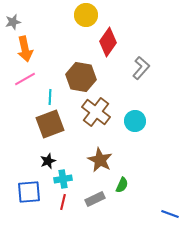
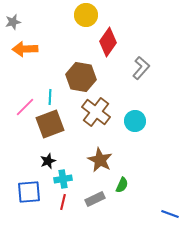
orange arrow: rotated 100 degrees clockwise
pink line: moved 28 px down; rotated 15 degrees counterclockwise
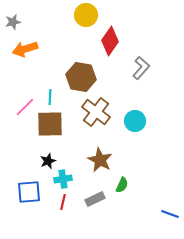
red diamond: moved 2 px right, 1 px up
orange arrow: rotated 15 degrees counterclockwise
brown square: rotated 20 degrees clockwise
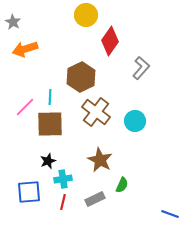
gray star: rotated 28 degrees counterclockwise
brown hexagon: rotated 24 degrees clockwise
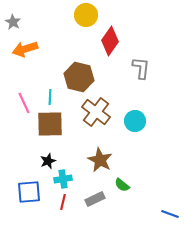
gray L-shape: rotated 35 degrees counterclockwise
brown hexagon: moved 2 px left; rotated 20 degrees counterclockwise
pink line: moved 1 px left, 4 px up; rotated 70 degrees counterclockwise
green semicircle: rotated 105 degrees clockwise
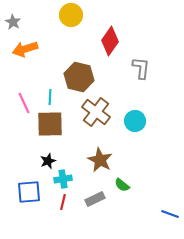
yellow circle: moved 15 px left
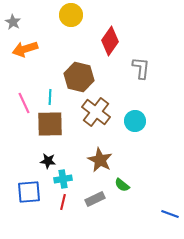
black star: rotated 28 degrees clockwise
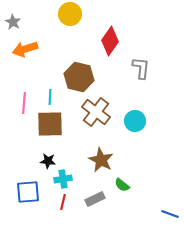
yellow circle: moved 1 px left, 1 px up
pink line: rotated 30 degrees clockwise
brown star: moved 1 px right
blue square: moved 1 px left
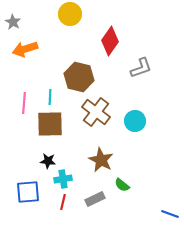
gray L-shape: rotated 65 degrees clockwise
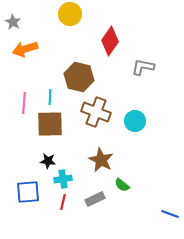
gray L-shape: moved 2 px right, 1 px up; rotated 150 degrees counterclockwise
brown cross: rotated 16 degrees counterclockwise
